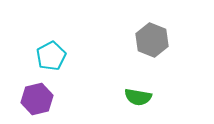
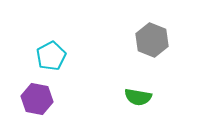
purple hexagon: rotated 24 degrees clockwise
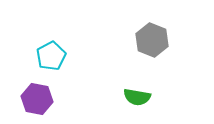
green semicircle: moved 1 px left
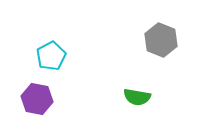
gray hexagon: moved 9 px right
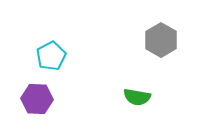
gray hexagon: rotated 8 degrees clockwise
purple hexagon: rotated 8 degrees counterclockwise
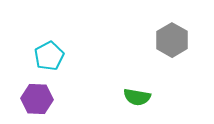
gray hexagon: moved 11 px right
cyan pentagon: moved 2 px left
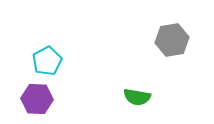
gray hexagon: rotated 20 degrees clockwise
cyan pentagon: moved 2 px left, 5 px down
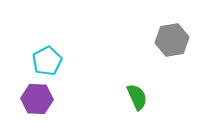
green semicircle: rotated 124 degrees counterclockwise
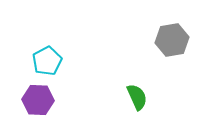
purple hexagon: moved 1 px right, 1 px down
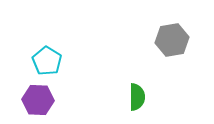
cyan pentagon: rotated 12 degrees counterclockwise
green semicircle: rotated 24 degrees clockwise
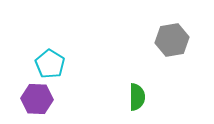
cyan pentagon: moved 3 px right, 3 px down
purple hexagon: moved 1 px left, 1 px up
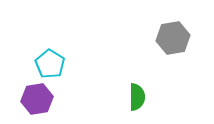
gray hexagon: moved 1 px right, 2 px up
purple hexagon: rotated 12 degrees counterclockwise
